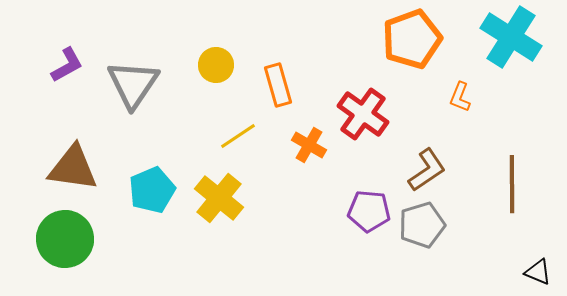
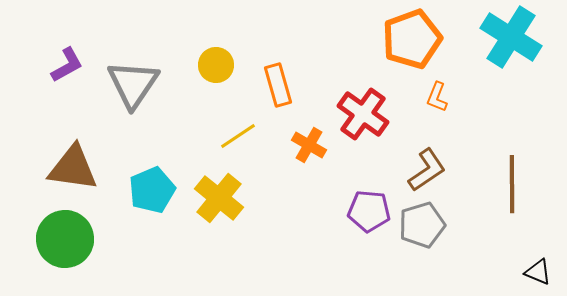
orange L-shape: moved 23 px left
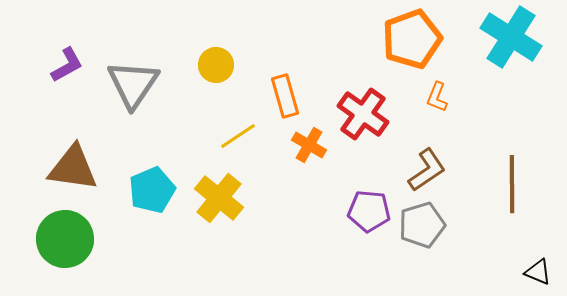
orange rectangle: moved 7 px right, 11 px down
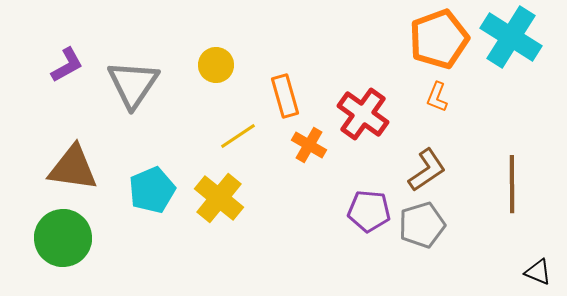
orange pentagon: moved 27 px right
green circle: moved 2 px left, 1 px up
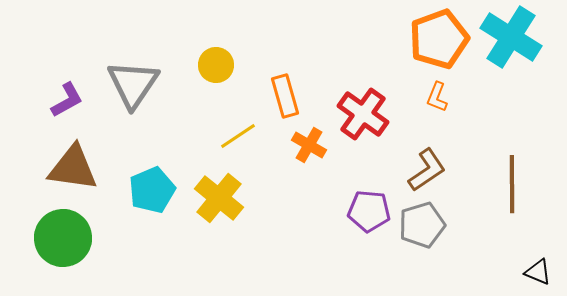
purple L-shape: moved 35 px down
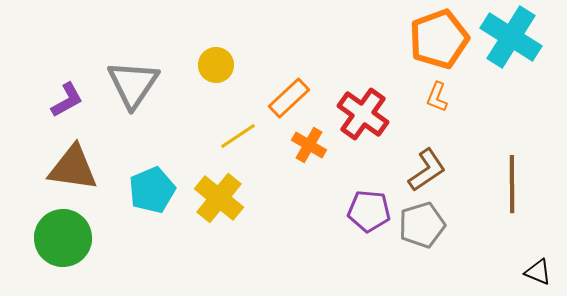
orange rectangle: moved 4 px right, 2 px down; rotated 63 degrees clockwise
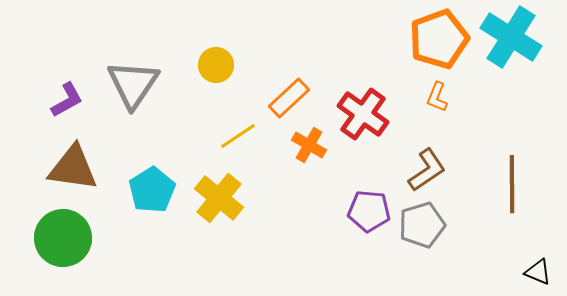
cyan pentagon: rotated 9 degrees counterclockwise
